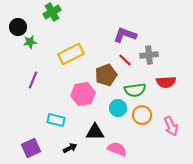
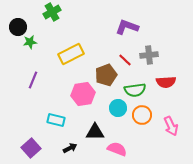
purple L-shape: moved 2 px right, 8 px up
purple square: rotated 18 degrees counterclockwise
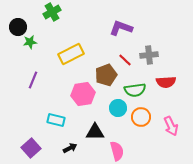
purple L-shape: moved 6 px left, 1 px down
orange circle: moved 1 px left, 2 px down
pink semicircle: moved 2 px down; rotated 54 degrees clockwise
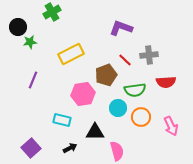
cyan rectangle: moved 6 px right
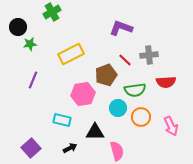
green star: moved 2 px down
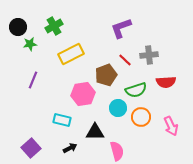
green cross: moved 2 px right, 14 px down
purple L-shape: rotated 40 degrees counterclockwise
green semicircle: moved 1 px right; rotated 10 degrees counterclockwise
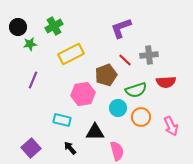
black arrow: rotated 104 degrees counterclockwise
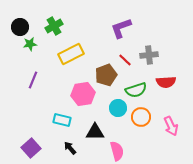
black circle: moved 2 px right
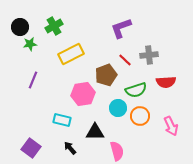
orange circle: moved 1 px left, 1 px up
purple square: rotated 12 degrees counterclockwise
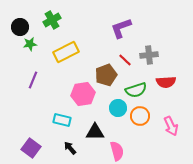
green cross: moved 2 px left, 6 px up
yellow rectangle: moved 5 px left, 2 px up
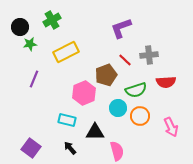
purple line: moved 1 px right, 1 px up
pink hexagon: moved 1 px right, 1 px up; rotated 15 degrees counterclockwise
cyan rectangle: moved 5 px right
pink arrow: moved 1 px down
